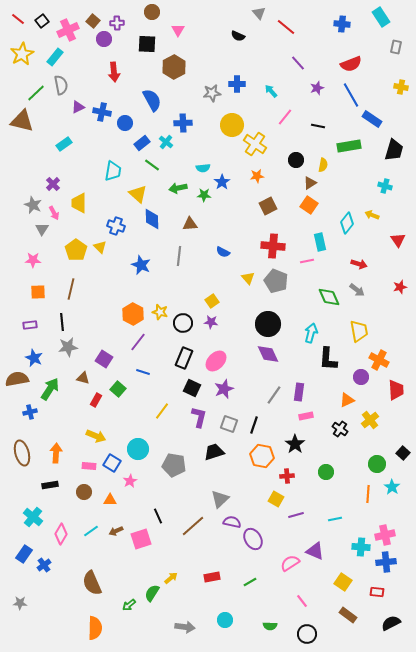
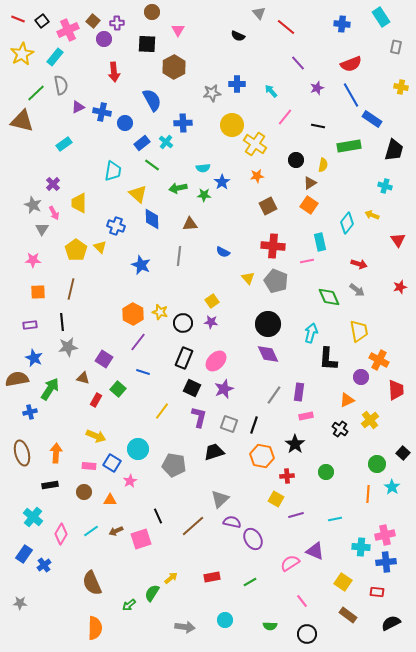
red line at (18, 19): rotated 16 degrees counterclockwise
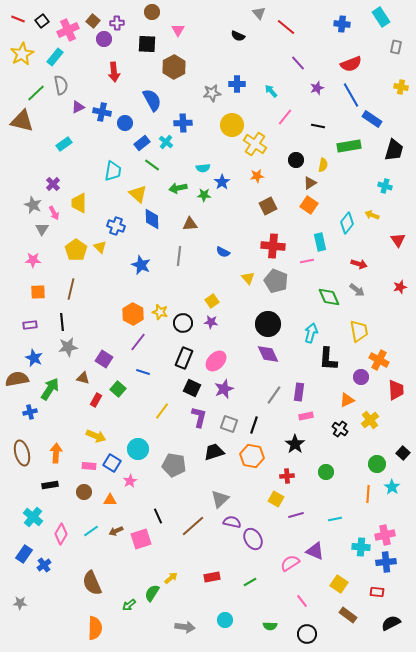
orange hexagon at (262, 456): moved 10 px left
yellow square at (343, 582): moved 4 px left, 2 px down
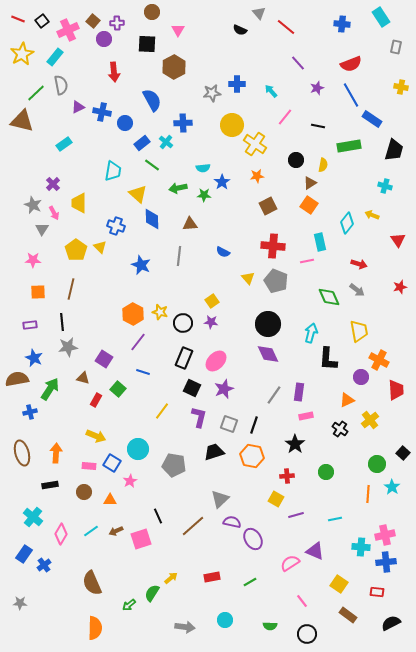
black semicircle at (238, 36): moved 2 px right, 6 px up
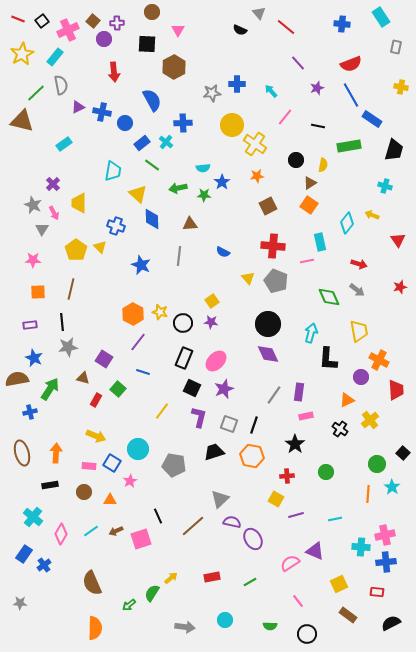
yellow square at (339, 584): rotated 30 degrees clockwise
pink line at (302, 601): moved 4 px left
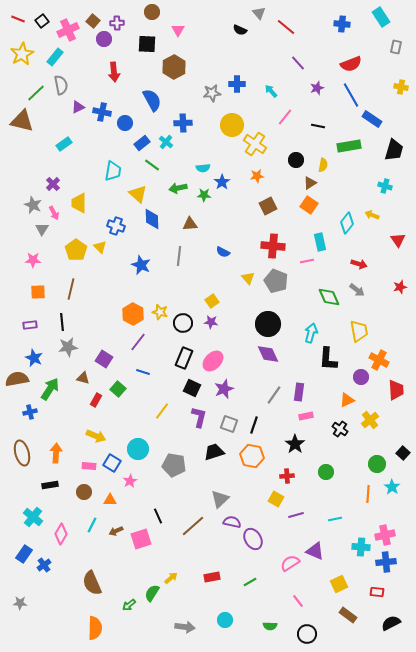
pink ellipse at (216, 361): moved 3 px left
cyan line at (91, 531): moved 1 px right, 6 px up; rotated 28 degrees counterclockwise
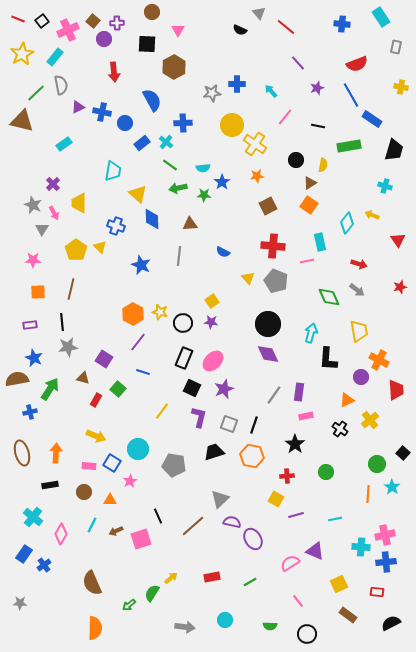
red semicircle at (351, 64): moved 6 px right
green line at (152, 165): moved 18 px right
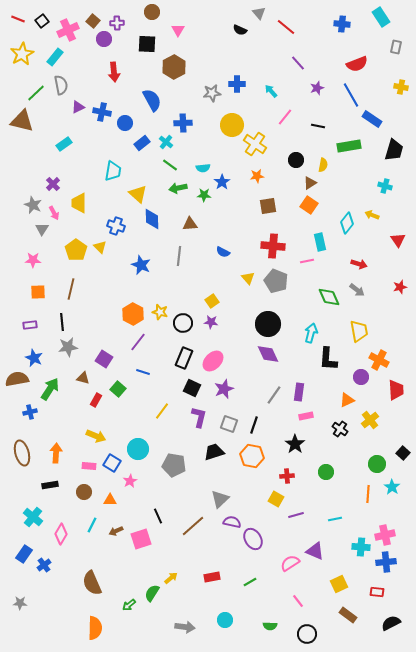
brown square at (268, 206): rotated 18 degrees clockwise
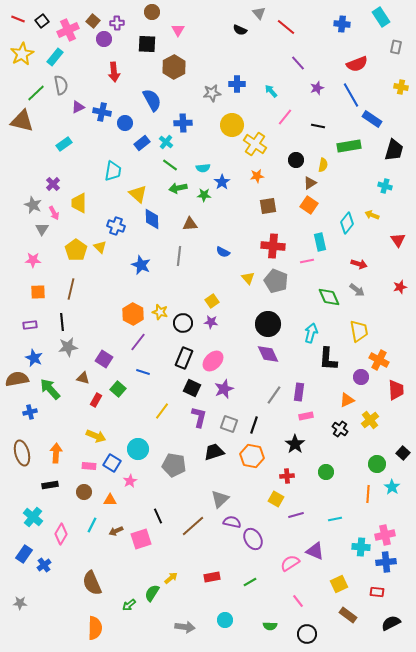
green arrow at (50, 389): rotated 75 degrees counterclockwise
